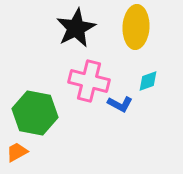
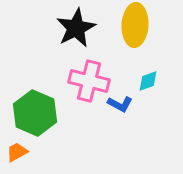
yellow ellipse: moved 1 px left, 2 px up
green hexagon: rotated 12 degrees clockwise
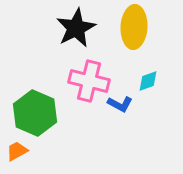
yellow ellipse: moved 1 px left, 2 px down
orange trapezoid: moved 1 px up
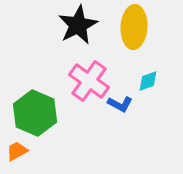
black star: moved 2 px right, 3 px up
pink cross: rotated 21 degrees clockwise
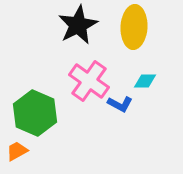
cyan diamond: moved 3 px left; rotated 20 degrees clockwise
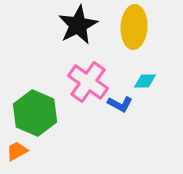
pink cross: moved 1 px left, 1 px down
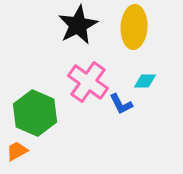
blue L-shape: moved 1 px right; rotated 35 degrees clockwise
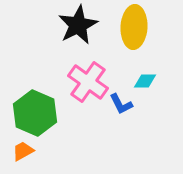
orange trapezoid: moved 6 px right
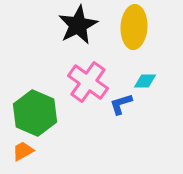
blue L-shape: rotated 100 degrees clockwise
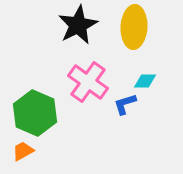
blue L-shape: moved 4 px right
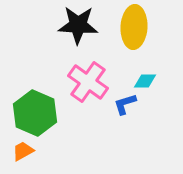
black star: rotated 30 degrees clockwise
